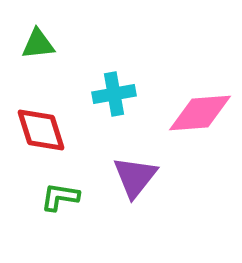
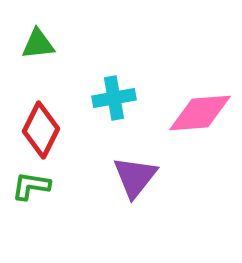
cyan cross: moved 4 px down
red diamond: rotated 44 degrees clockwise
green L-shape: moved 29 px left, 11 px up
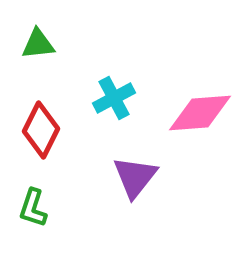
cyan cross: rotated 18 degrees counterclockwise
green L-shape: moved 2 px right, 22 px down; rotated 81 degrees counterclockwise
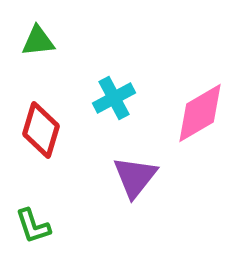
green triangle: moved 3 px up
pink diamond: rotated 26 degrees counterclockwise
red diamond: rotated 10 degrees counterclockwise
green L-shape: moved 18 px down; rotated 36 degrees counterclockwise
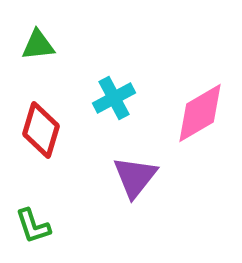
green triangle: moved 4 px down
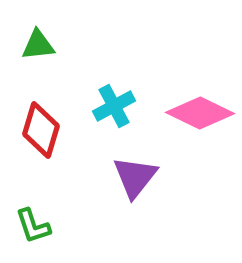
cyan cross: moved 8 px down
pink diamond: rotated 56 degrees clockwise
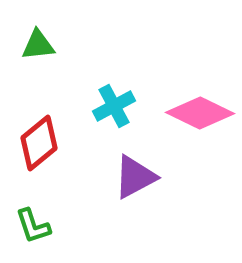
red diamond: moved 2 px left, 13 px down; rotated 34 degrees clockwise
purple triangle: rotated 24 degrees clockwise
